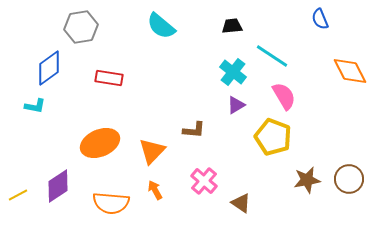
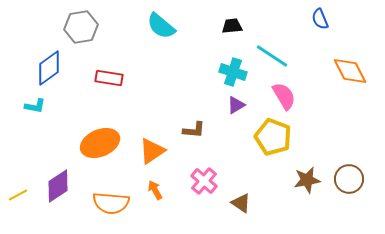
cyan cross: rotated 20 degrees counterclockwise
orange triangle: rotated 12 degrees clockwise
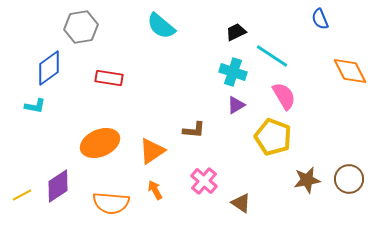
black trapezoid: moved 4 px right, 6 px down; rotated 20 degrees counterclockwise
yellow line: moved 4 px right
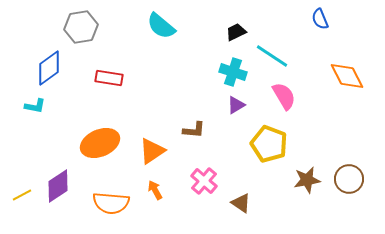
orange diamond: moved 3 px left, 5 px down
yellow pentagon: moved 4 px left, 7 px down
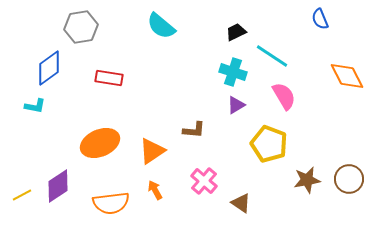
orange semicircle: rotated 12 degrees counterclockwise
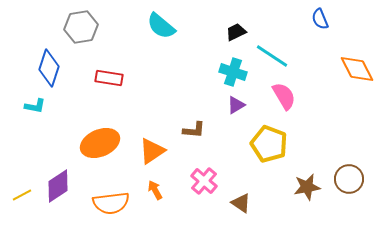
blue diamond: rotated 36 degrees counterclockwise
orange diamond: moved 10 px right, 7 px up
brown star: moved 7 px down
